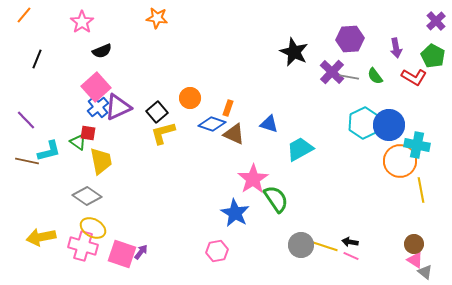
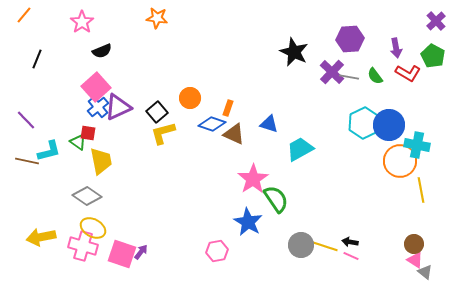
red L-shape at (414, 77): moved 6 px left, 4 px up
blue star at (235, 213): moved 13 px right, 9 px down
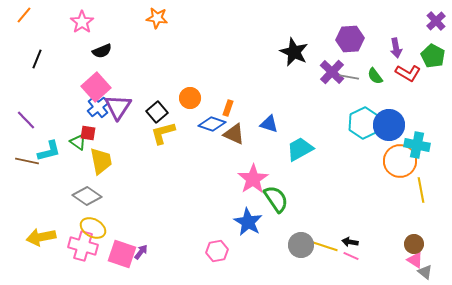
purple triangle at (118, 107): rotated 32 degrees counterclockwise
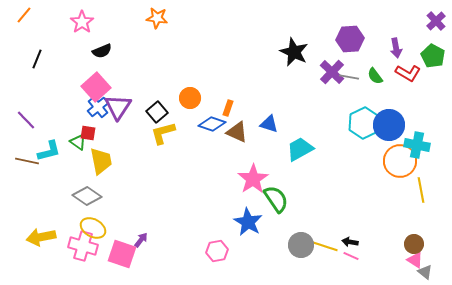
brown triangle at (234, 134): moved 3 px right, 2 px up
purple arrow at (141, 252): moved 12 px up
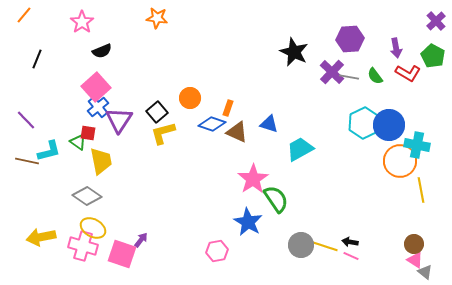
purple triangle at (118, 107): moved 1 px right, 13 px down
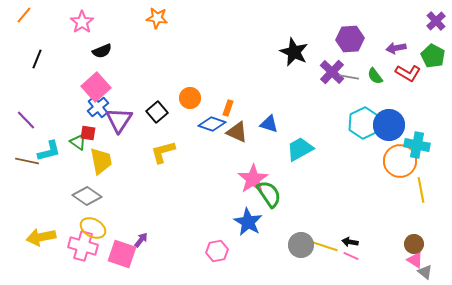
purple arrow at (396, 48): rotated 90 degrees clockwise
yellow L-shape at (163, 133): moved 19 px down
green semicircle at (276, 199): moved 7 px left, 5 px up
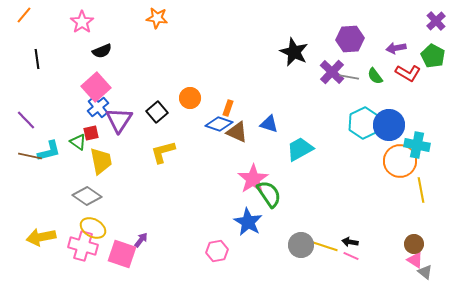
black line at (37, 59): rotated 30 degrees counterclockwise
blue diamond at (212, 124): moved 7 px right
red square at (88, 133): moved 3 px right; rotated 21 degrees counterclockwise
brown line at (27, 161): moved 3 px right, 5 px up
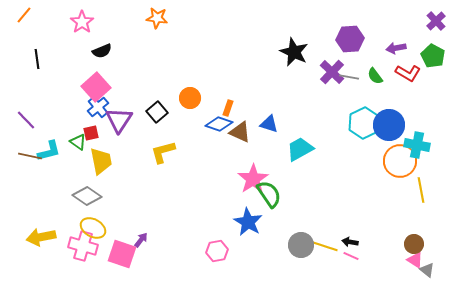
brown triangle at (237, 132): moved 3 px right
gray triangle at (425, 272): moved 2 px right, 2 px up
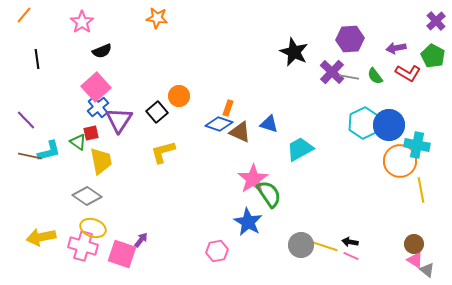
orange circle at (190, 98): moved 11 px left, 2 px up
yellow ellipse at (93, 228): rotated 10 degrees counterclockwise
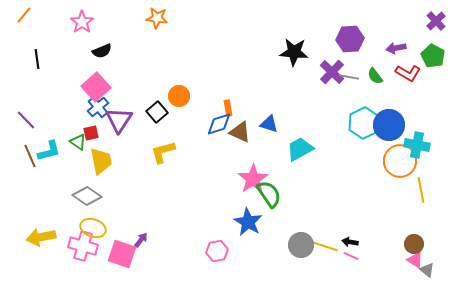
black star at (294, 52): rotated 20 degrees counterclockwise
orange rectangle at (228, 108): rotated 28 degrees counterclockwise
blue diamond at (219, 124): rotated 36 degrees counterclockwise
brown line at (30, 156): rotated 55 degrees clockwise
